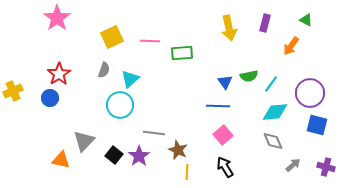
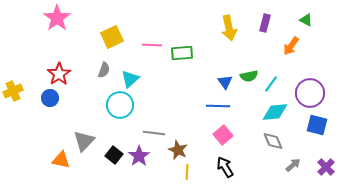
pink line: moved 2 px right, 4 px down
purple cross: rotated 30 degrees clockwise
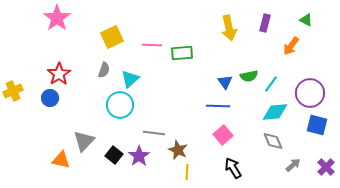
black arrow: moved 8 px right, 1 px down
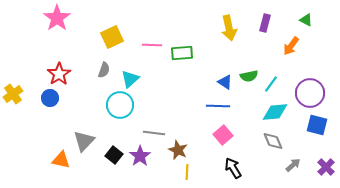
blue triangle: rotated 21 degrees counterclockwise
yellow cross: moved 3 px down; rotated 12 degrees counterclockwise
purple star: moved 1 px right
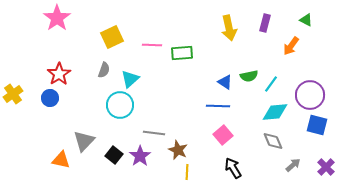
purple circle: moved 2 px down
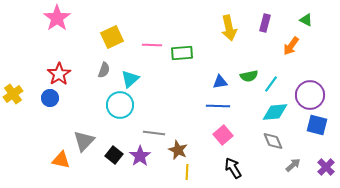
blue triangle: moved 5 px left; rotated 42 degrees counterclockwise
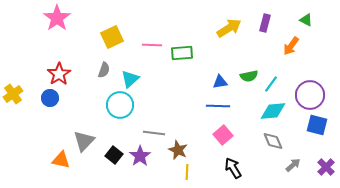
yellow arrow: rotated 110 degrees counterclockwise
cyan diamond: moved 2 px left, 1 px up
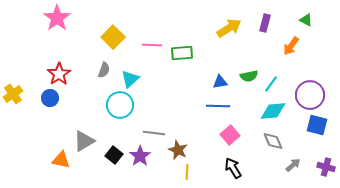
yellow square: moved 1 px right; rotated 20 degrees counterclockwise
pink square: moved 7 px right
gray triangle: rotated 15 degrees clockwise
purple cross: rotated 30 degrees counterclockwise
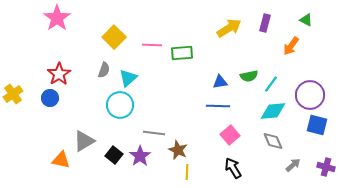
yellow square: moved 1 px right
cyan triangle: moved 2 px left, 1 px up
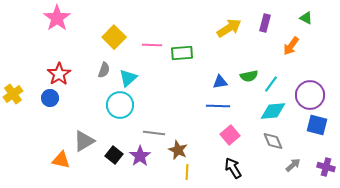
green triangle: moved 2 px up
